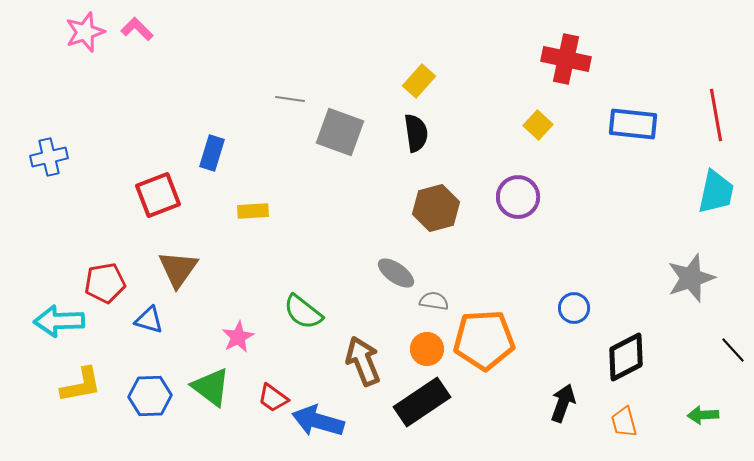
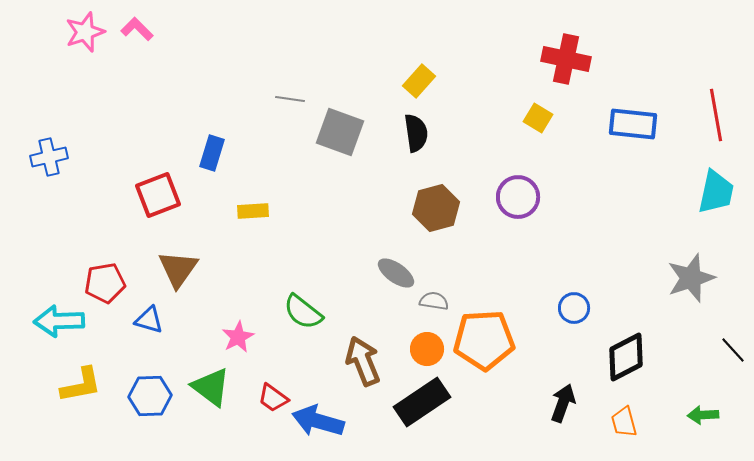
yellow square at (538, 125): moved 7 px up; rotated 12 degrees counterclockwise
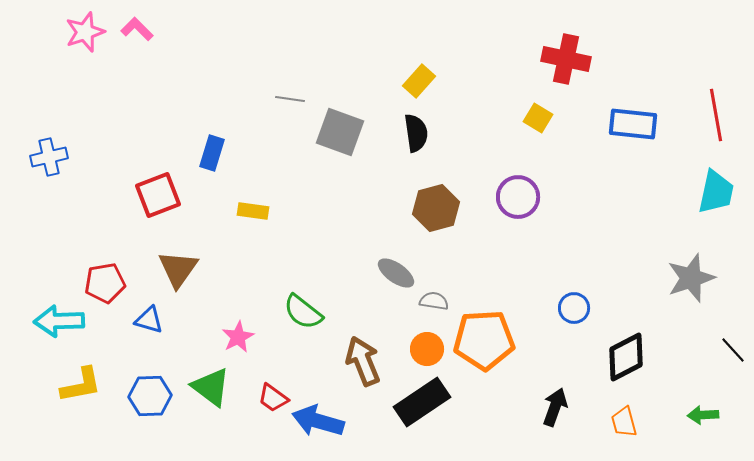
yellow rectangle at (253, 211): rotated 12 degrees clockwise
black arrow at (563, 403): moved 8 px left, 4 px down
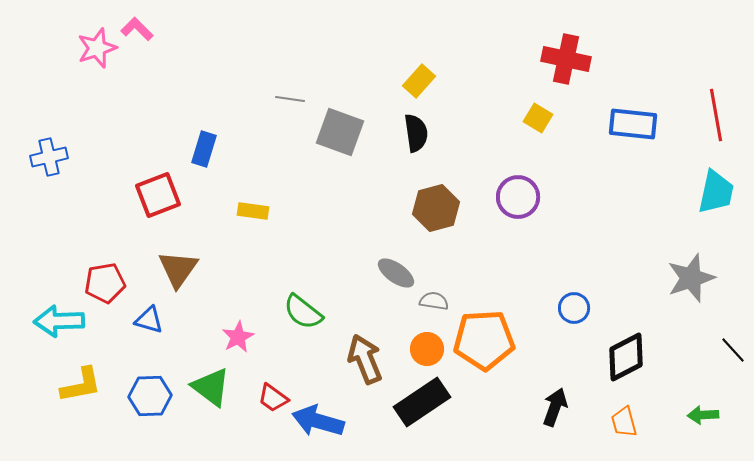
pink star at (85, 32): moved 12 px right, 16 px down
blue rectangle at (212, 153): moved 8 px left, 4 px up
brown arrow at (363, 361): moved 2 px right, 2 px up
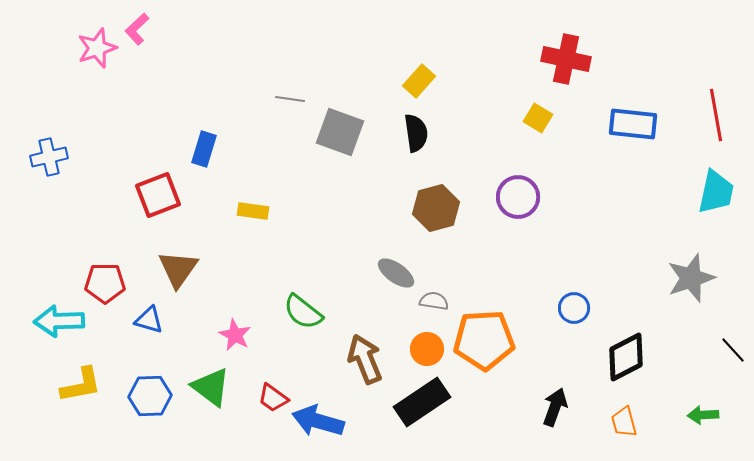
pink L-shape at (137, 29): rotated 88 degrees counterclockwise
red pentagon at (105, 283): rotated 9 degrees clockwise
pink star at (238, 337): moved 3 px left, 2 px up; rotated 16 degrees counterclockwise
